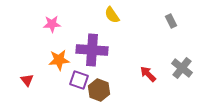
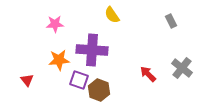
pink star: moved 3 px right
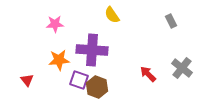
brown hexagon: moved 2 px left, 3 px up
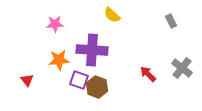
yellow semicircle: rotated 12 degrees counterclockwise
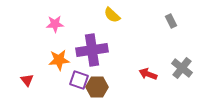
purple cross: rotated 12 degrees counterclockwise
red arrow: rotated 24 degrees counterclockwise
brown hexagon: rotated 20 degrees counterclockwise
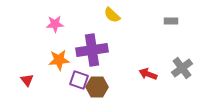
gray rectangle: rotated 64 degrees counterclockwise
gray cross: rotated 15 degrees clockwise
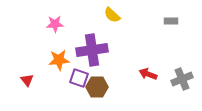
gray cross: moved 11 px down; rotated 15 degrees clockwise
purple square: moved 2 px up
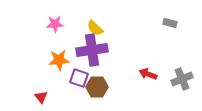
yellow semicircle: moved 17 px left, 13 px down
gray rectangle: moved 1 px left, 2 px down; rotated 16 degrees clockwise
red triangle: moved 14 px right, 17 px down
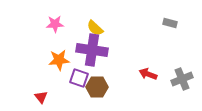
purple cross: rotated 16 degrees clockwise
